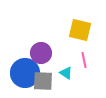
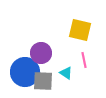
blue circle: moved 1 px up
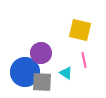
gray square: moved 1 px left, 1 px down
